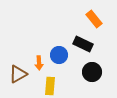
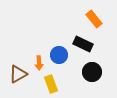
yellow rectangle: moved 1 px right, 2 px up; rotated 24 degrees counterclockwise
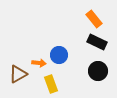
black rectangle: moved 14 px right, 2 px up
orange arrow: rotated 80 degrees counterclockwise
black circle: moved 6 px right, 1 px up
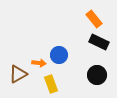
black rectangle: moved 2 px right
black circle: moved 1 px left, 4 px down
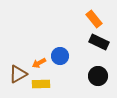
blue circle: moved 1 px right, 1 px down
orange arrow: rotated 144 degrees clockwise
black circle: moved 1 px right, 1 px down
yellow rectangle: moved 10 px left; rotated 72 degrees counterclockwise
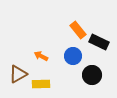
orange rectangle: moved 16 px left, 11 px down
blue circle: moved 13 px right
orange arrow: moved 2 px right, 7 px up; rotated 56 degrees clockwise
black circle: moved 6 px left, 1 px up
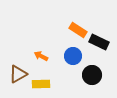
orange rectangle: rotated 18 degrees counterclockwise
